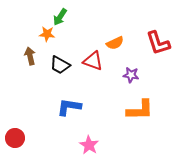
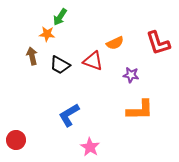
brown arrow: moved 2 px right
blue L-shape: moved 8 px down; rotated 40 degrees counterclockwise
red circle: moved 1 px right, 2 px down
pink star: moved 1 px right, 2 px down
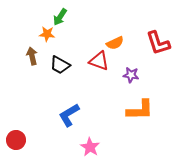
red triangle: moved 6 px right
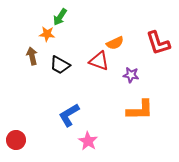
pink star: moved 2 px left, 6 px up
